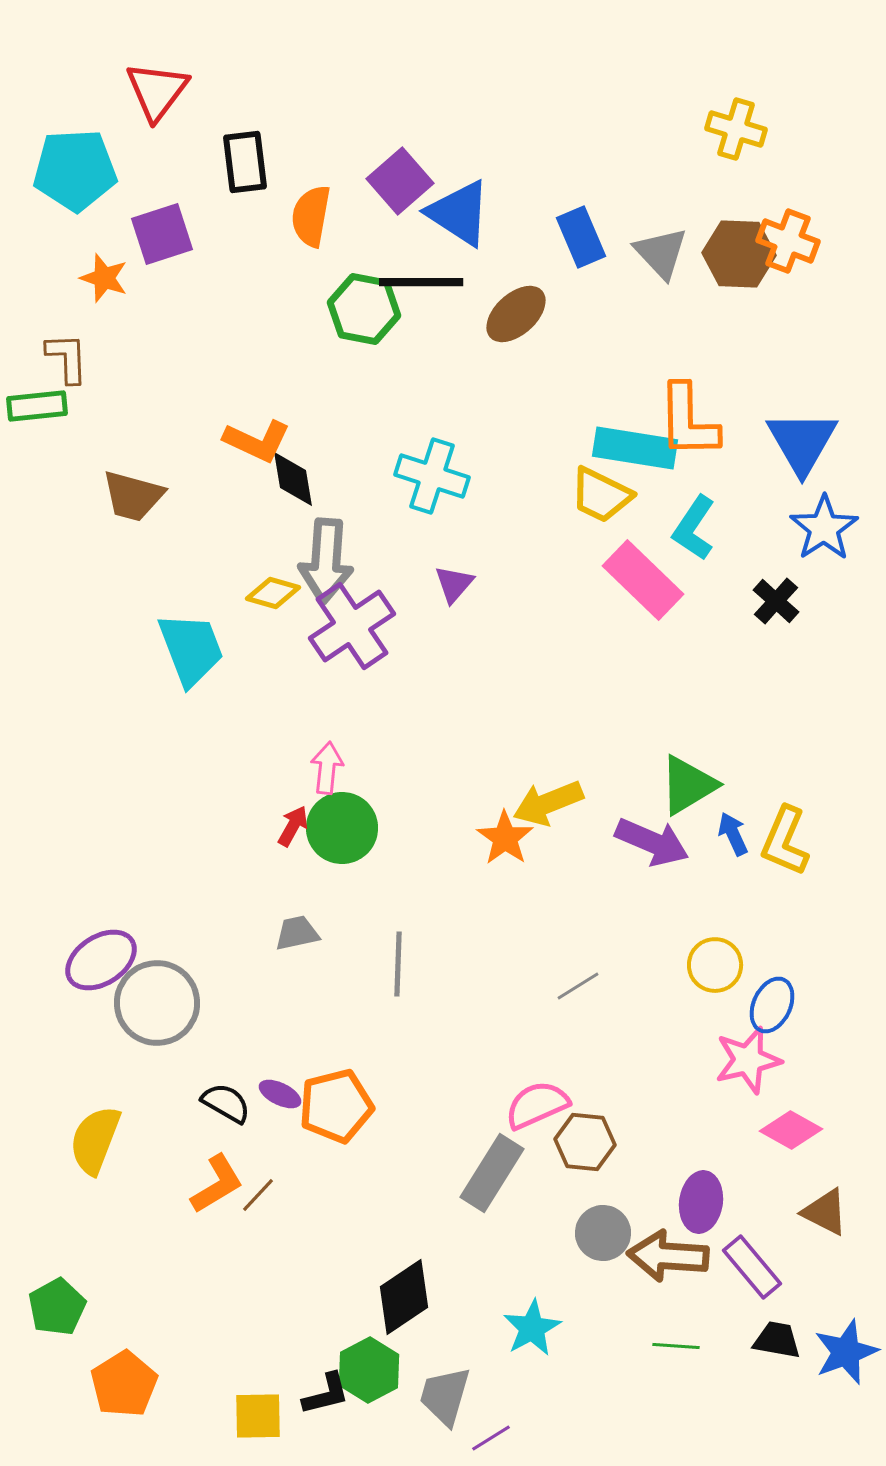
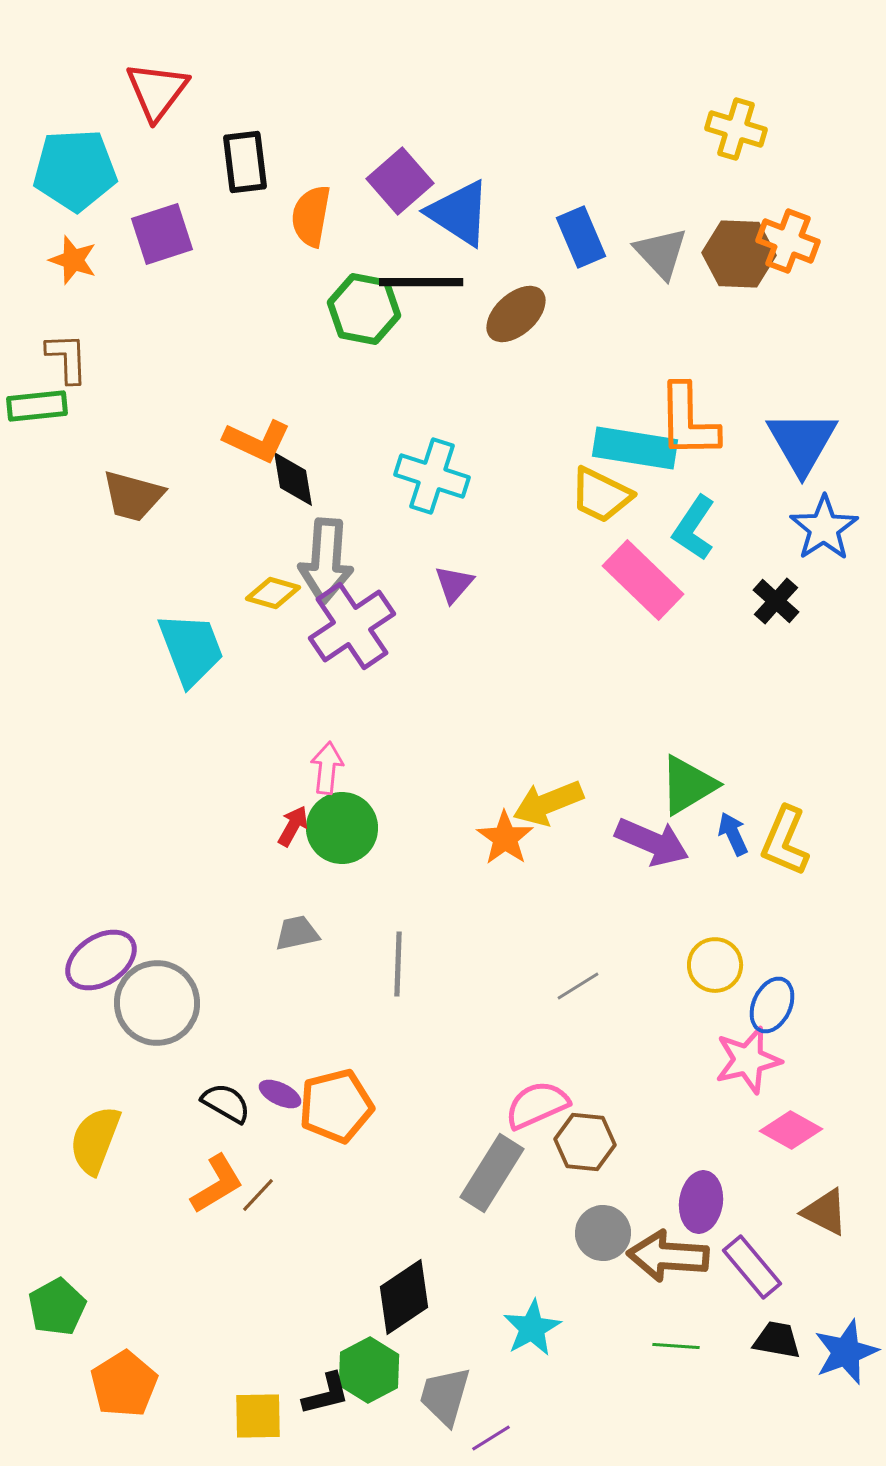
orange star at (104, 278): moved 31 px left, 18 px up
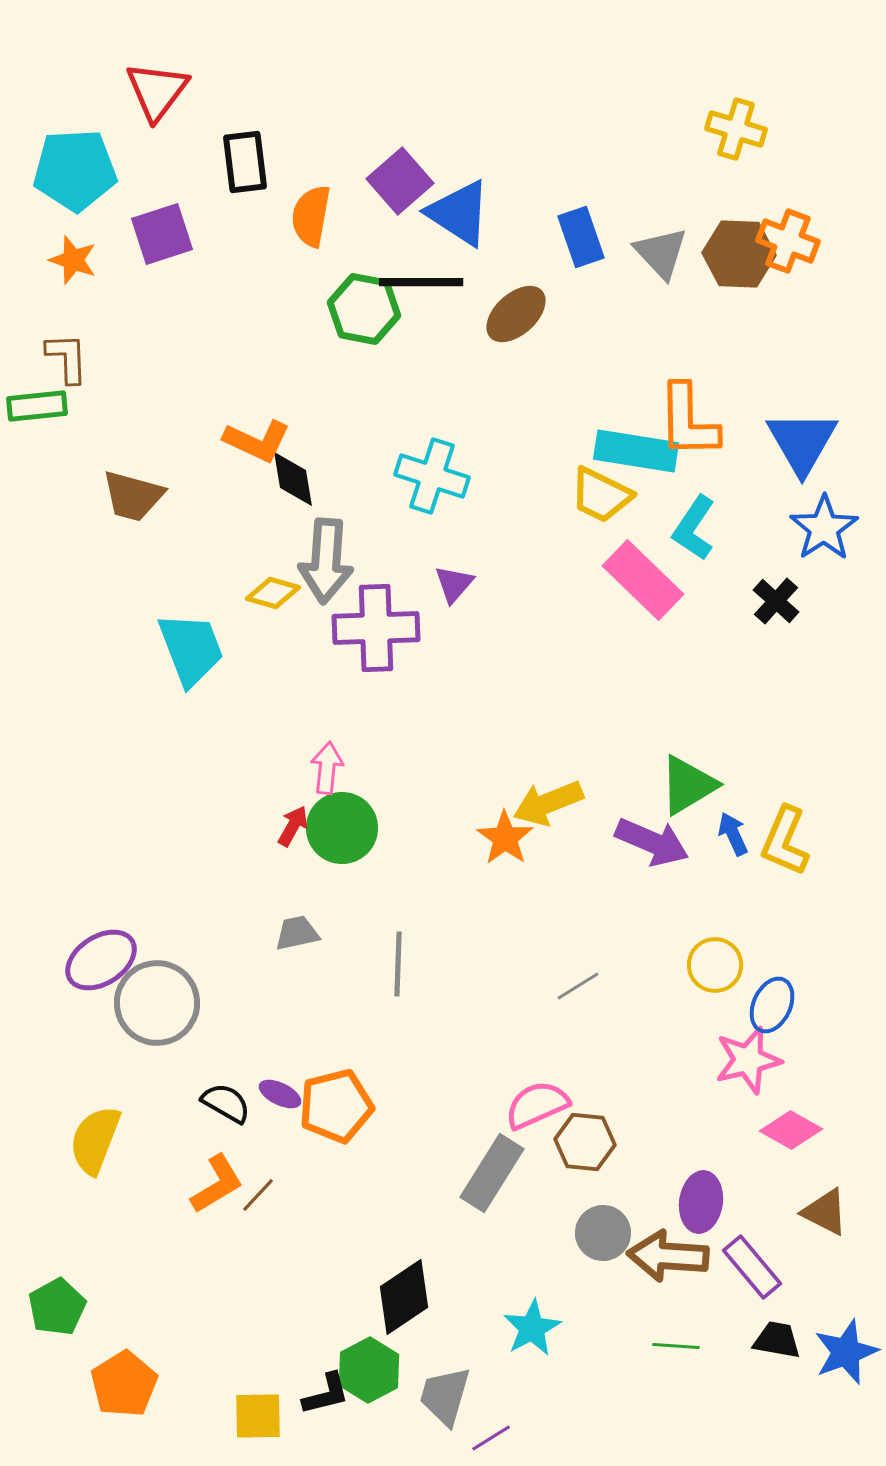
blue rectangle at (581, 237): rotated 4 degrees clockwise
cyan rectangle at (635, 448): moved 1 px right, 3 px down
purple cross at (352, 626): moved 24 px right, 2 px down; rotated 32 degrees clockwise
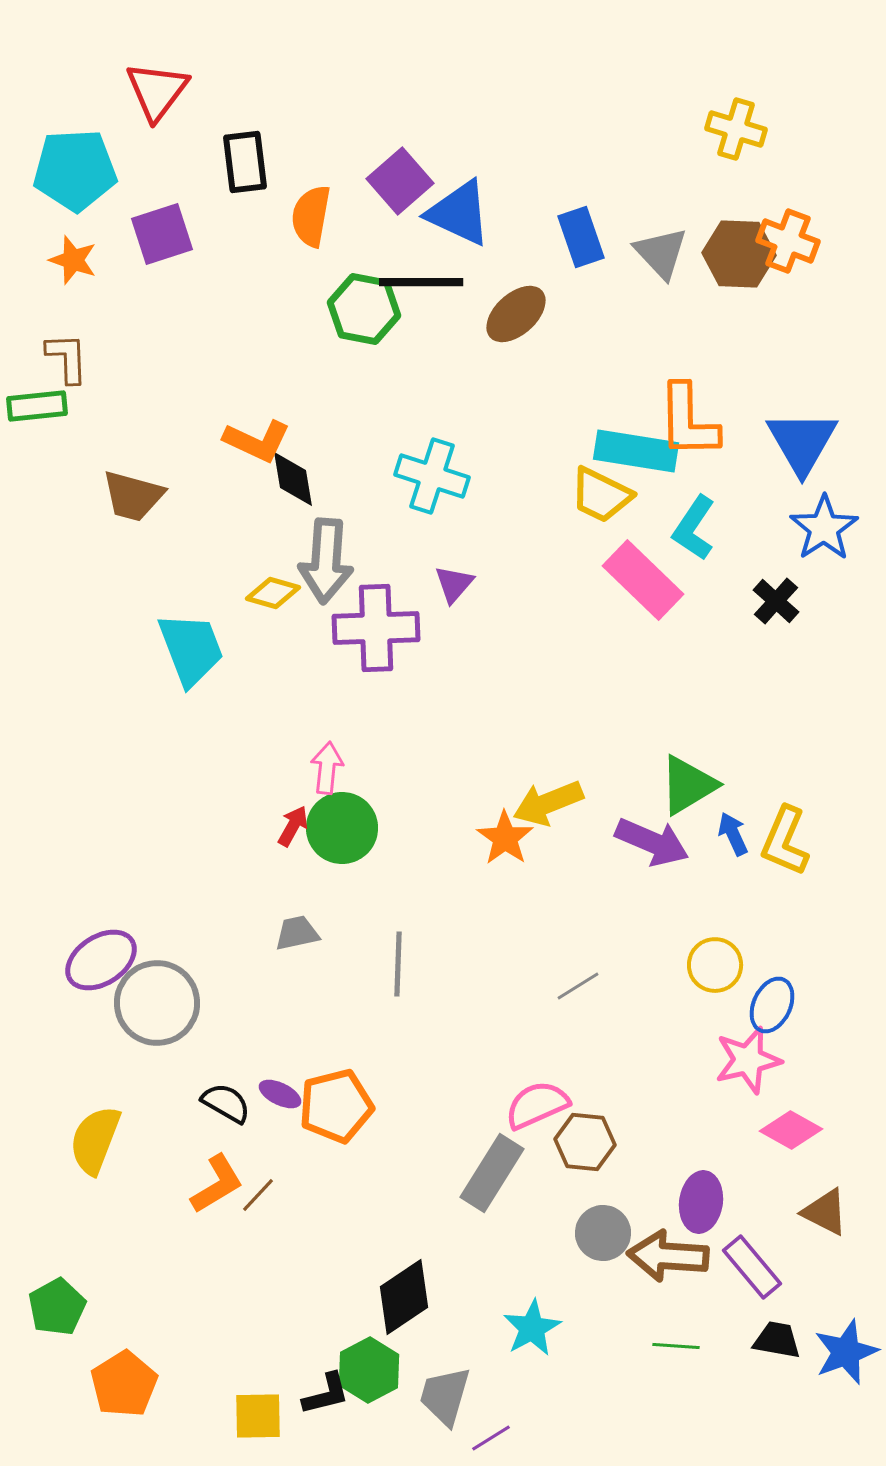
blue triangle at (459, 213): rotated 8 degrees counterclockwise
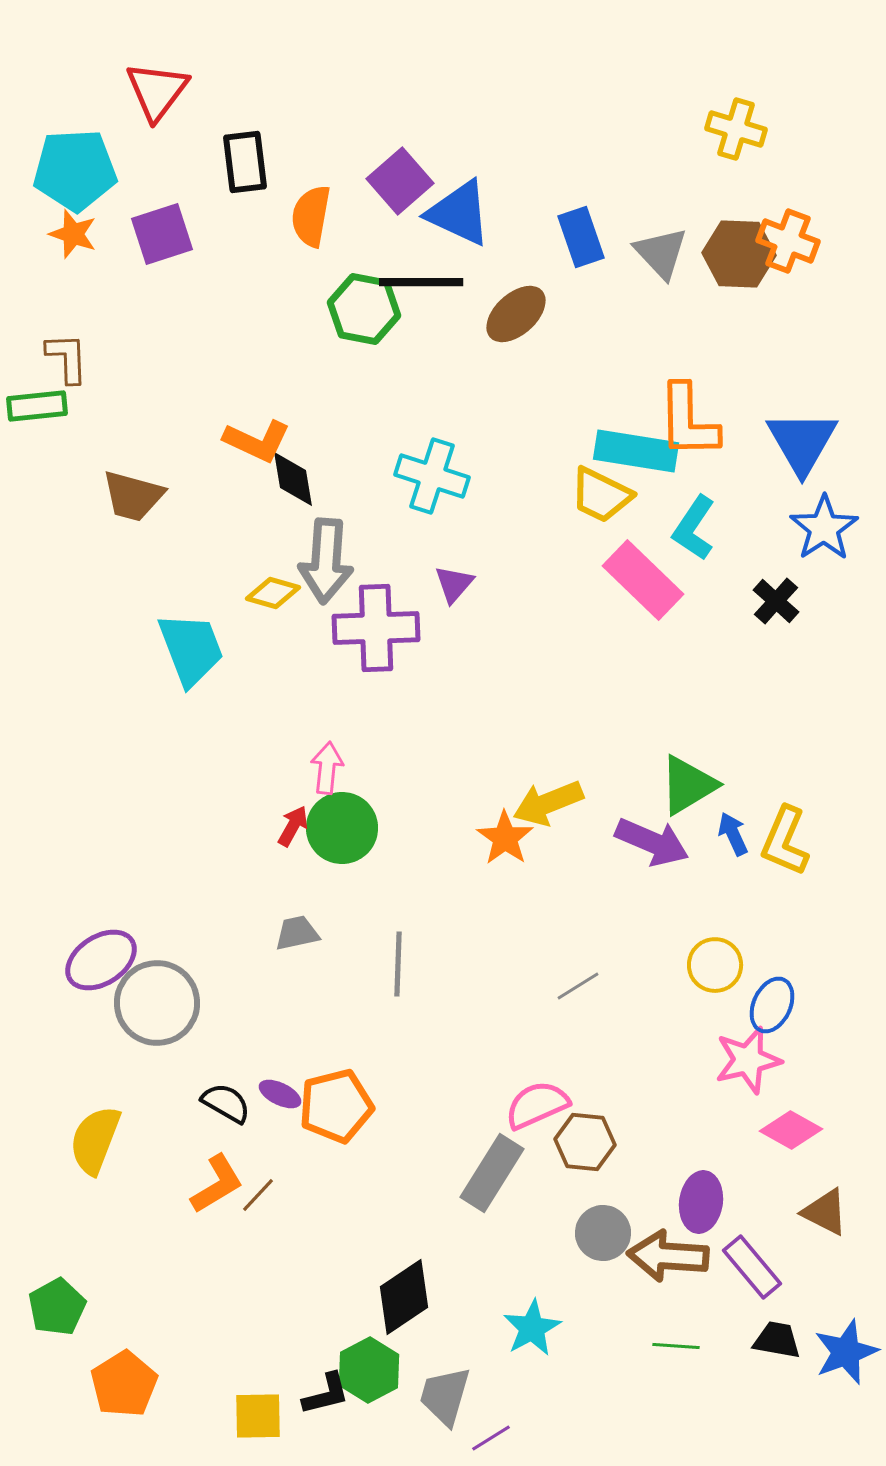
orange star at (73, 260): moved 26 px up
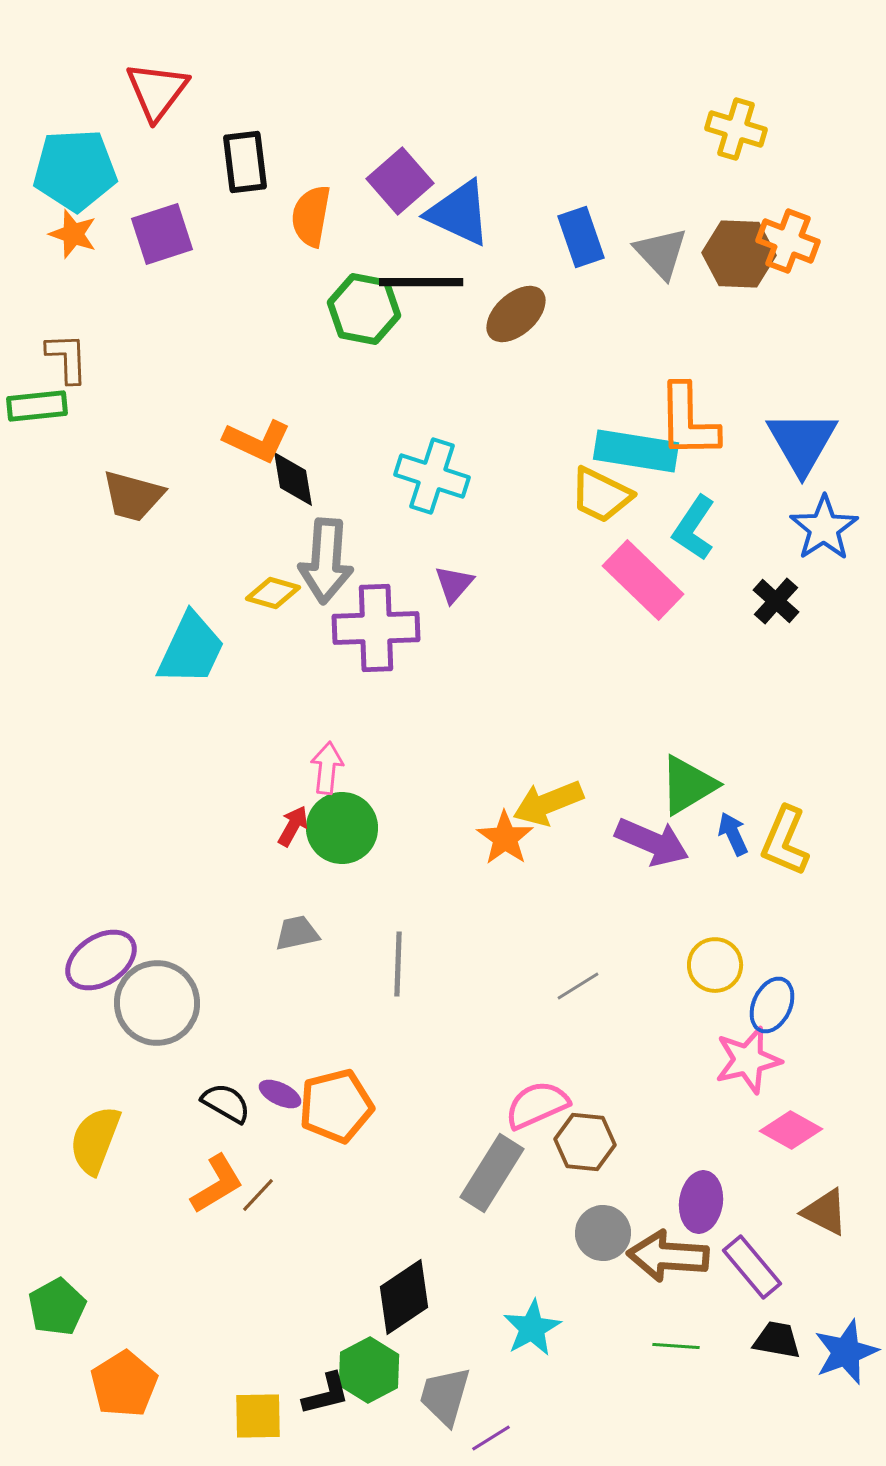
cyan trapezoid at (191, 649): rotated 46 degrees clockwise
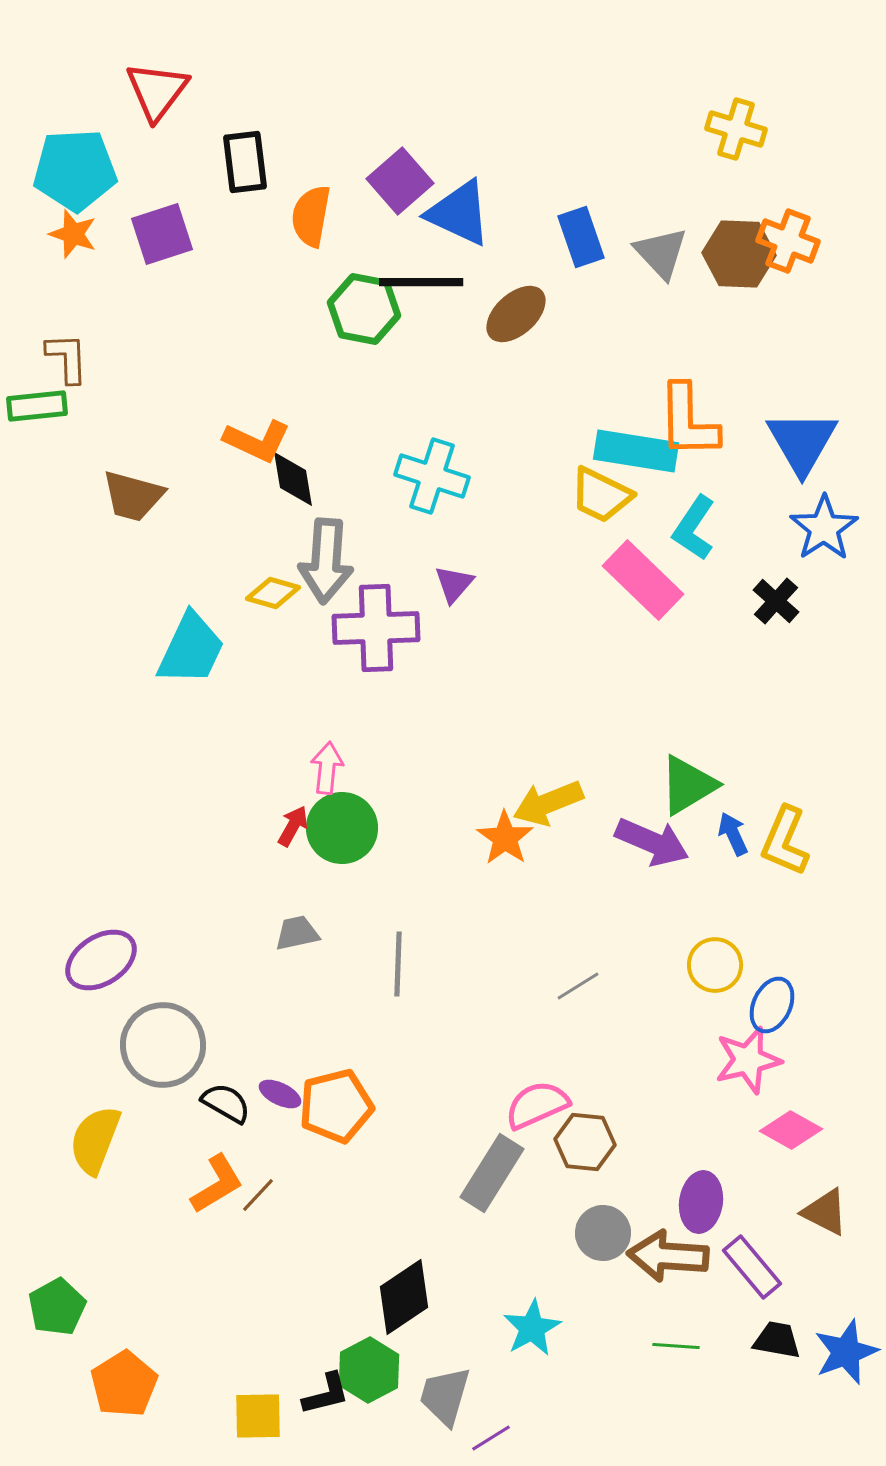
gray circle at (157, 1003): moved 6 px right, 42 px down
